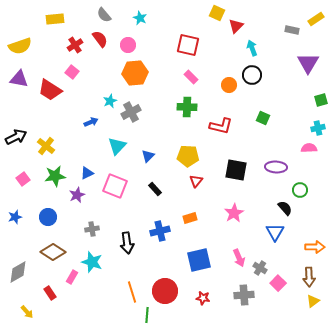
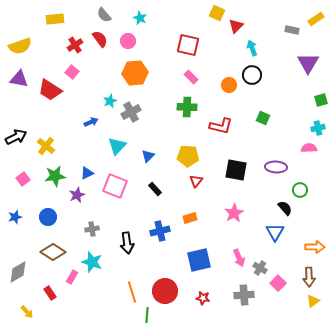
pink circle at (128, 45): moved 4 px up
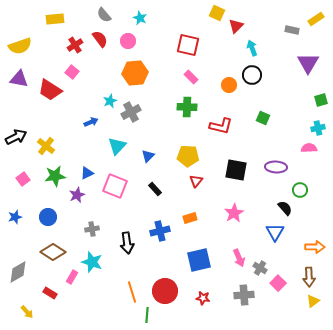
red rectangle at (50, 293): rotated 24 degrees counterclockwise
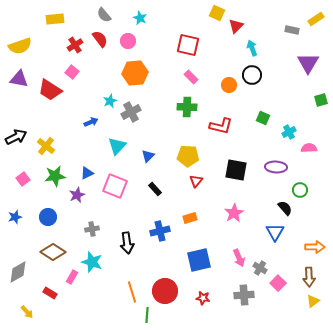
cyan cross at (318, 128): moved 29 px left, 4 px down; rotated 16 degrees counterclockwise
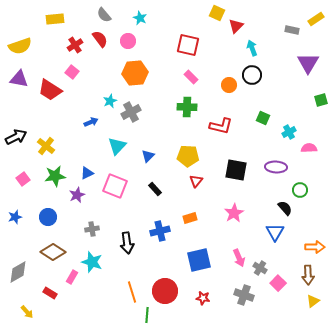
brown arrow at (309, 277): moved 1 px left, 2 px up
gray cross at (244, 295): rotated 24 degrees clockwise
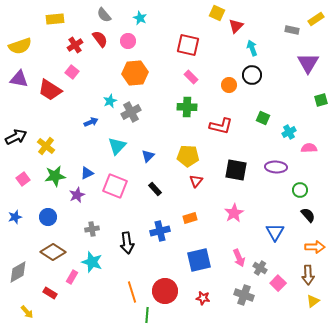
black semicircle at (285, 208): moved 23 px right, 7 px down
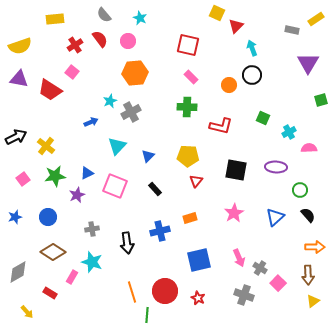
blue triangle at (275, 232): moved 15 px up; rotated 18 degrees clockwise
red star at (203, 298): moved 5 px left; rotated 16 degrees clockwise
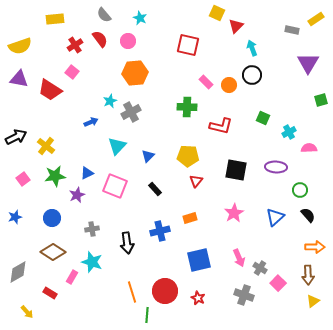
pink rectangle at (191, 77): moved 15 px right, 5 px down
blue circle at (48, 217): moved 4 px right, 1 px down
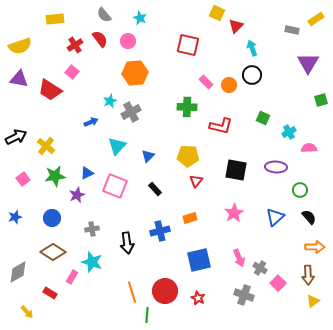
black semicircle at (308, 215): moved 1 px right, 2 px down
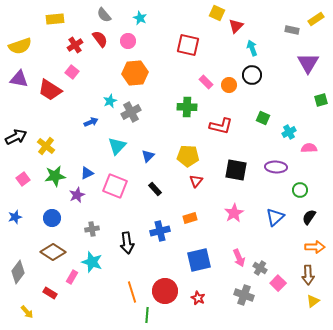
black semicircle at (309, 217): rotated 105 degrees counterclockwise
gray diamond at (18, 272): rotated 25 degrees counterclockwise
